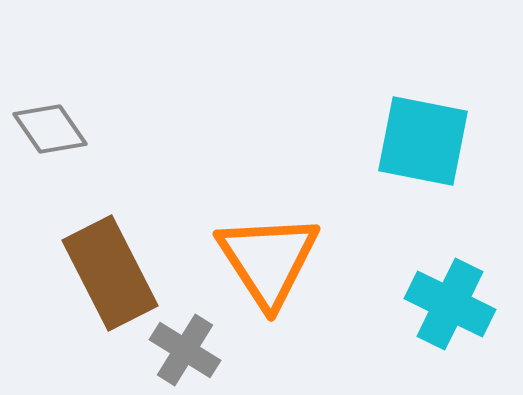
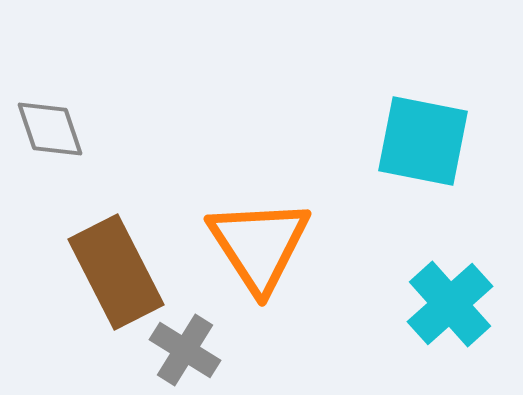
gray diamond: rotated 16 degrees clockwise
orange triangle: moved 9 px left, 15 px up
brown rectangle: moved 6 px right, 1 px up
cyan cross: rotated 22 degrees clockwise
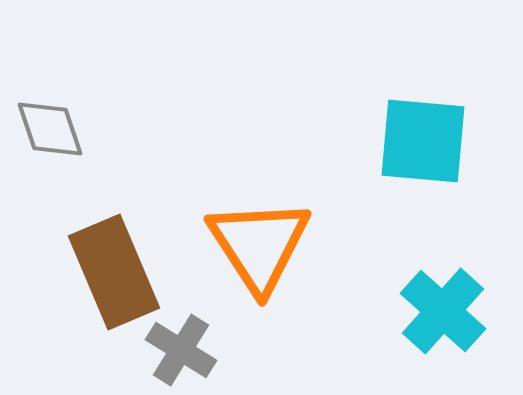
cyan square: rotated 6 degrees counterclockwise
brown rectangle: moved 2 px left; rotated 4 degrees clockwise
cyan cross: moved 7 px left, 7 px down; rotated 6 degrees counterclockwise
gray cross: moved 4 px left
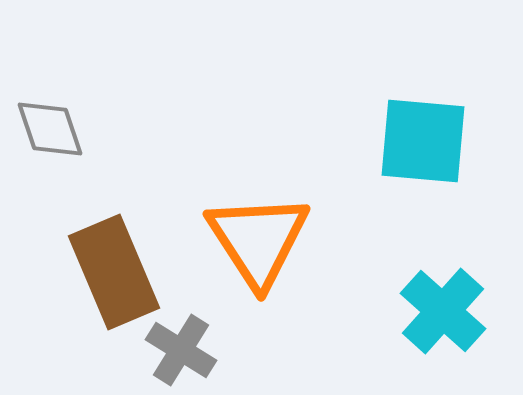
orange triangle: moved 1 px left, 5 px up
